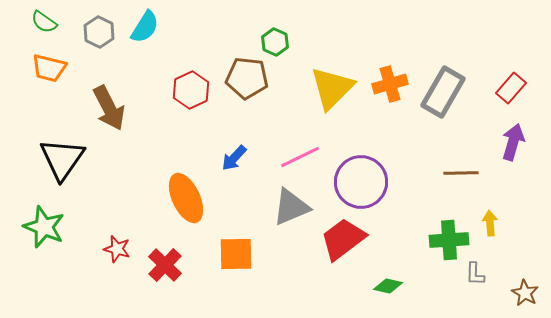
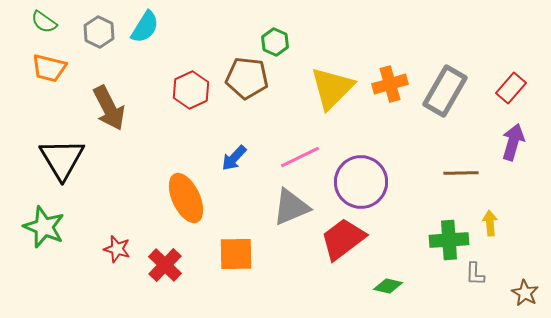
gray rectangle: moved 2 px right, 1 px up
black triangle: rotated 6 degrees counterclockwise
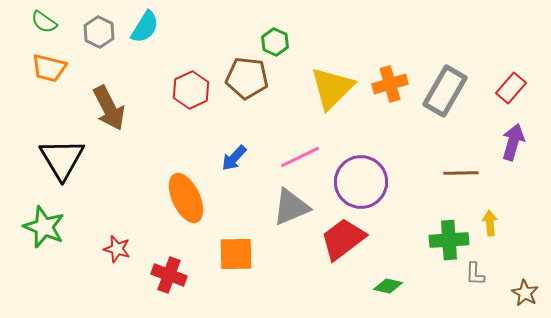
red cross: moved 4 px right, 10 px down; rotated 24 degrees counterclockwise
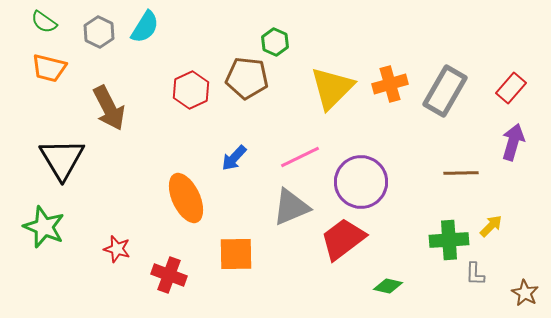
yellow arrow: moved 1 px right, 3 px down; rotated 50 degrees clockwise
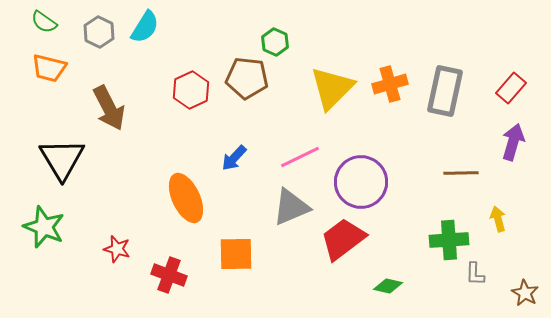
gray rectangle: rotated 18 degrees counterclockwise
yellow arrow: moved 7 px right, 7 px up; rotated 60 degrees counterclockwise
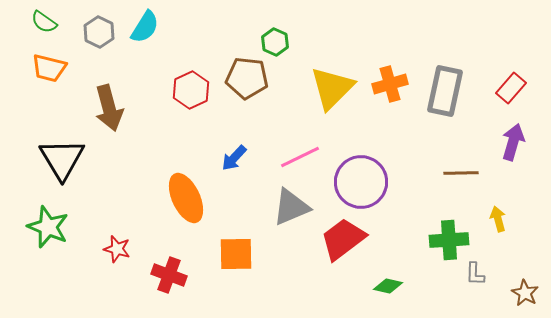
brown arrow: rotated 12 degrees clockwise
green star: moved 4 px right
